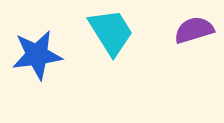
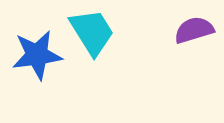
cyan trapezoid: moved 19 px left
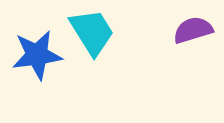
purple semicircle: moved 1 px left
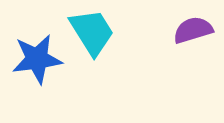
blue star: moved 4 px down
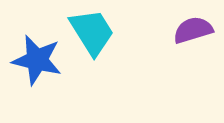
blue star: moved 1 px down; rotated 21 degrees clockwise
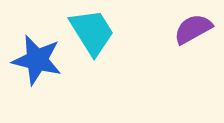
purple semicircle: moved 1 px up; rotated 12 degrees counterclockwise
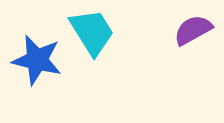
purple semicircle: moved 1 px down
